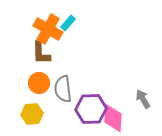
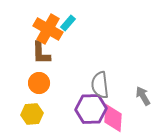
gray semicircle: moved 37 px right, 4 px up
gray arrow: moved 3 px up
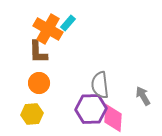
brown L-shape: moved 3 px left, 1 px up
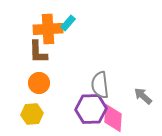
orange cross: rotated 32 degrees counterclockwise
gray arrow: rotated 18 degrees counterclockwise
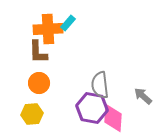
purple hexagon: moved 1 px right, 1 px up; rotated 12 degrees clockwise
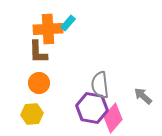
pink diamond: rotated 36 degrees clockwise
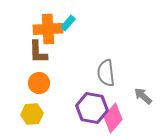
gray semicircle: moved 6 px right, 12 px up
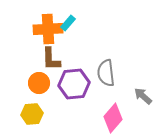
brown L-shape: moved 13 px right, 7 px down
purple hexagon: moved 18 px left, 24 px up; rotated 16 degrees counterclockwise
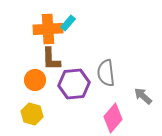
orange circle: moved 4 px left, 3 px up
yellow hexagon: rotated 20 degrees clockwise
